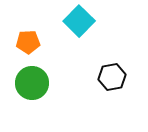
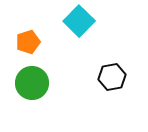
orange pentagon: rotated 15 degrees counterclockwise
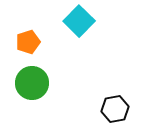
black hexagon: moved 3 px right, 32 px down
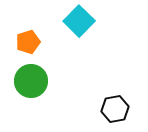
green circle: moved 1 px left, 2 px up
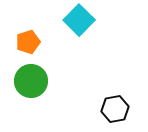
cyan square: moved 1 px up
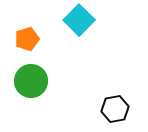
orange pentagon: moved 1 px left, 3 px up
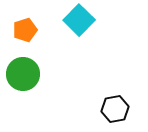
orange pentagon: moved 2 px left, 9 px up
green circle: moved 8 px left, 7 px up
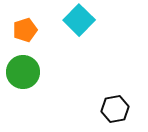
green circle: moved 2 px up
